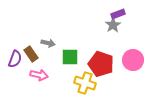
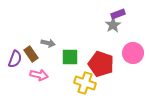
pink circle: moved 7 px up
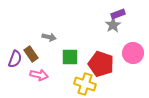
gray arrow: moved 1 px right, 6 px up
yellow cross: moved 1 px down
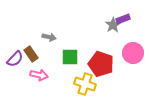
purple rectangle: moved 5 px right, 5 px down
purple semicircle: rotated 24 degrees clockwise
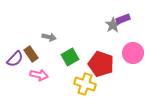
green square: rotated 30 degrees counterclockwise
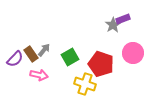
gray arrow: moved 5 px left, 13 px down; rotated 64 degrees counterclockwise
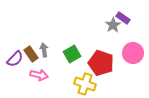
purple rectangle: moved 1 px up; rotated 56 degrees clockwise
gray arrow: rotated 48 degrees counterclockwise
green square: moved 2 px right, 3 px up
red pentagon: moved 1 px up
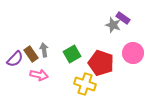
gray star: rotated 21 degrees counterclockwise
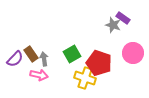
gray arrow: moved 9 px down
red pentagon: moved 2 px left
yellow cross: moved 6 px up
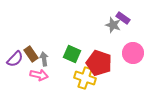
green square: rotated 36 degrees counterclockwise
